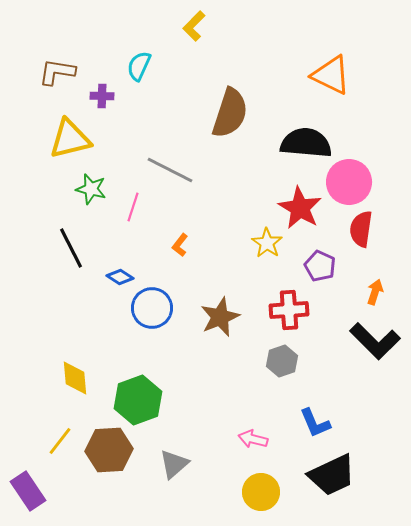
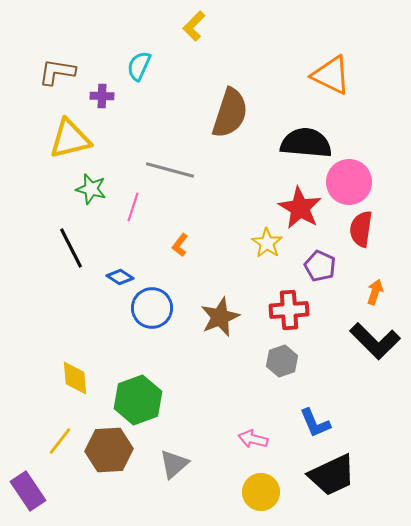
gray line: rotated 12 degrees counterclockwise
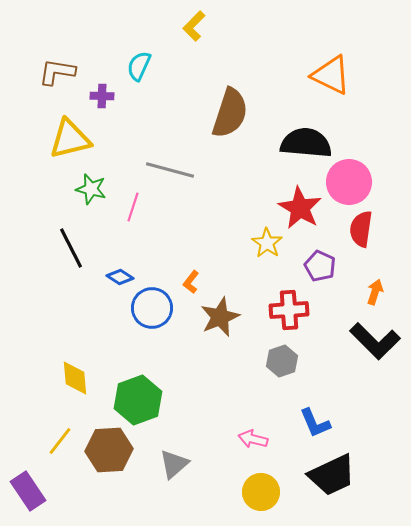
orange L-shape: moved 11 px right, 37 px down
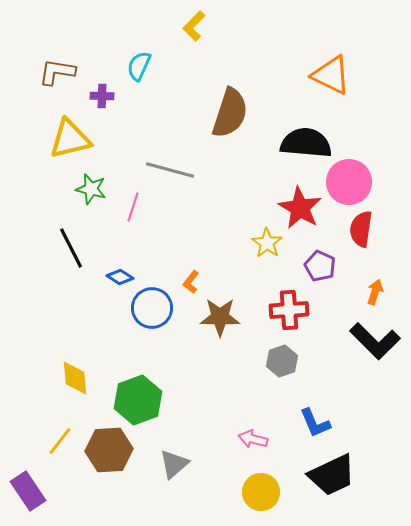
brown star: rotated 24 degrees clockwise
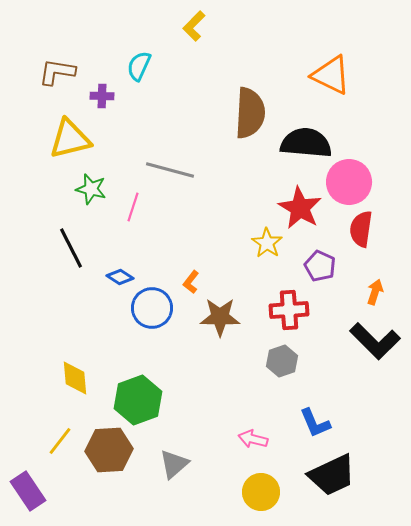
brown semicircle: moved 20 px right; rotated 15 degrees counterclockwise
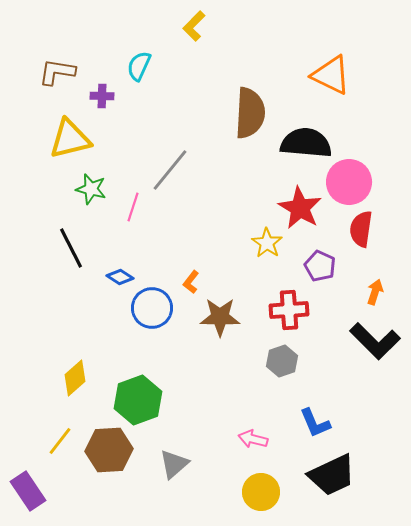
gray line: rotated 66 degrees counterclockwise
yellow diamond: rotated 54 degrees clockwise
